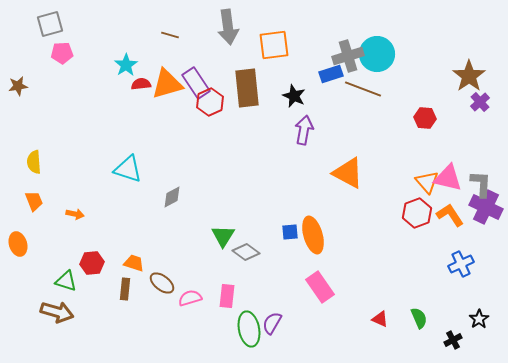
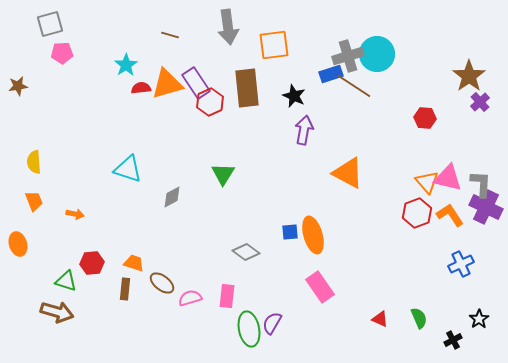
red semicircle at (141, 84): moved 4 px down
brown line at (363, 89): moved 9 px left, 3 px up; rotated 12 degrees clockwise
green triangle at (223, 236): moved 62 px up
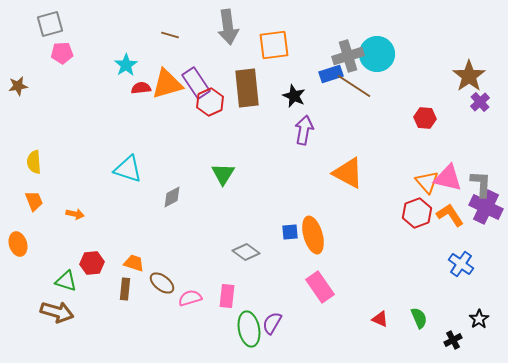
blue cross at (461, 264): rotated 30 degrees counterclockwise
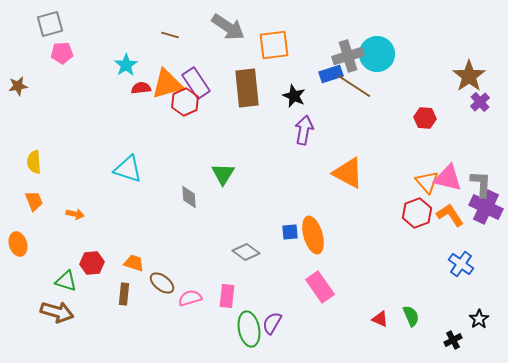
gray arrow at (228, 27): rotated 48 degrees counterclockwise
red hexagon at (210, 102): moved 25 px left
gray diamond at (172, 197): moved 17 px right; rotated 65 degrees counterclockwise
brown rectangle at (125, 289): moved 1 px left, 5 px down
green semicircle at (419, 318): moved 8 px left, 2 px up
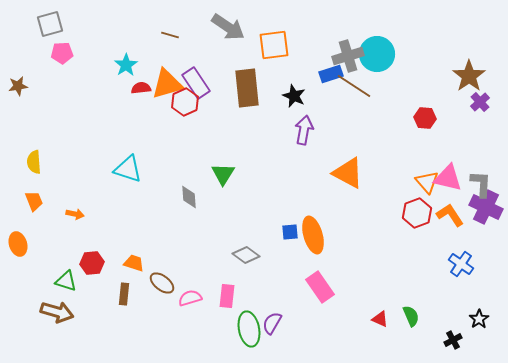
gray diamond at (246, 252): moved 3 px down
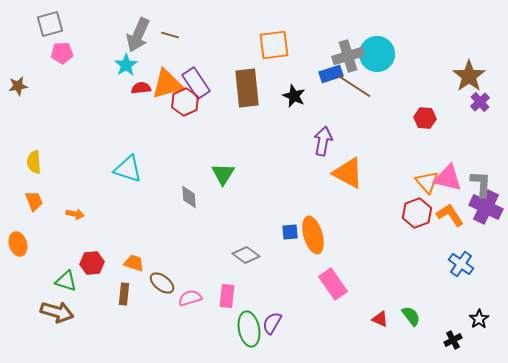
gray arrow at (228, 27): moved 90 px left, 8 px down; rotated 80 degrees clockwise
purple arrow at (304, 130): moved 19 px right, 11 px down
pink rectangle at (320, 287): moved 13 px right, 3 px up
green semicircle at (411, 316): rotated 15 degrees counterclockwise
